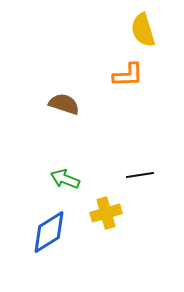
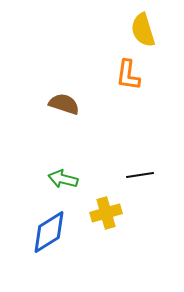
orange L-shape: rotated 100 degrees clockwise
green arrow: moved 2 px left; rotated 8 degrees counterclockwise
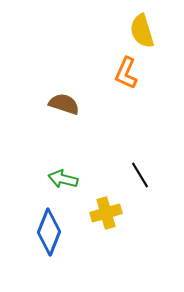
yellow semicircle: moved 1 px left, 1 px down
orange L-shape: moved 2 px left, 2 px up; rotated 16 degrees clockwise
black line: rotated 68 degrees clockwise
blue diamond: rotated 36 degrees counterclockwise
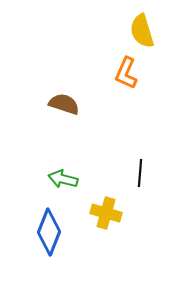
black line: moved 2 px up; rotated 36 degrees clockwise
yellow cross: rotated 32 degrees clockwise
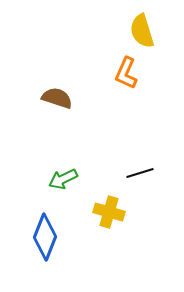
brown semicircle: moved 7 px left, 6 px up
black line: rotated 68 degrees clockwise
green arrow: rotated 40 degrees counterclockwise
yellow cross: moved 3 px right, 1 px up
blue diamond: moved 4 px left, 5 px down
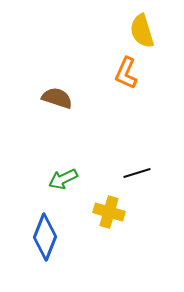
black line: moved 3 px left
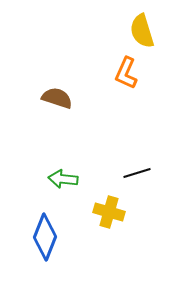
green arrow: rotated 32 degrees clockwise
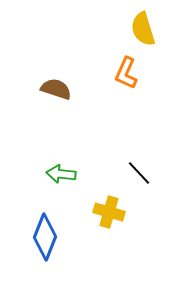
yellow semicircle: moved 1 px right, 2 px up
brown semicircle: moved 1 px left, 9 px up
black line: moved 2 px right; rotated 64 degrees clockwise
green arrow: moved 2 px left, 5 px up
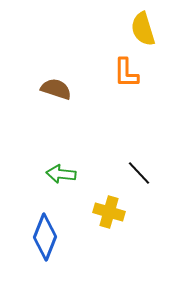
orange L-shape: rotated 24 degrees counterclockwise
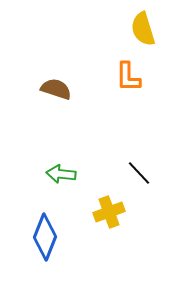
orange L-shape: moved 2 px right, 4 px down
yellow cross: rotated 36 degrees counterclockwise
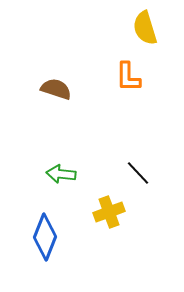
yellow semicircle: moved 2 px right, 1 px up
black line: moved 1 px left
